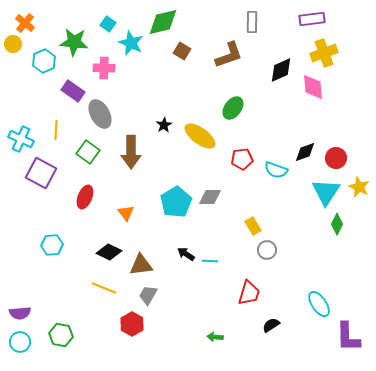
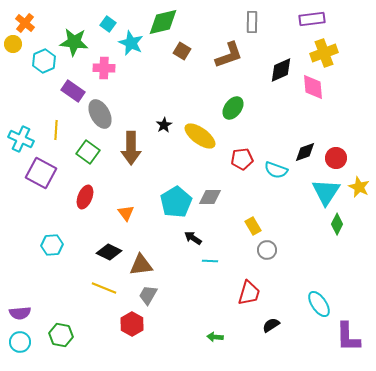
brown arrow at (131, 152): moved 4 px up
black arrow at (186, 254): moved 7 px right, 16 px up
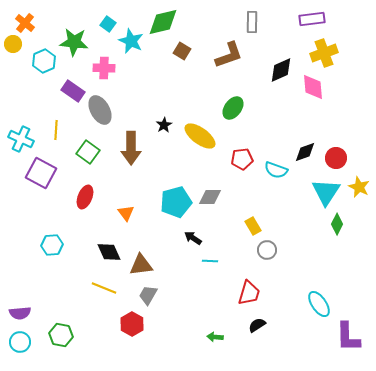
cyan star at (131, 43): moved 2 px up
gray ellipse at (100, 114): moved 4 px up
cyan pentagon at (176, 202): rotated 16 degrees clockwise
black diamond at (109, 252): rotated 40 degrees clockwise
black semicircle at (271, 325): moved 14 px left
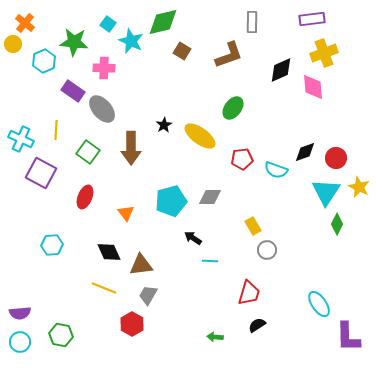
gray ellipse at (100, 110): moved 2 px right, 1 px up; rotated 12 degrees counterclockwise
cyan pentagon at (176, 202): moved 5 px left, 1 px up
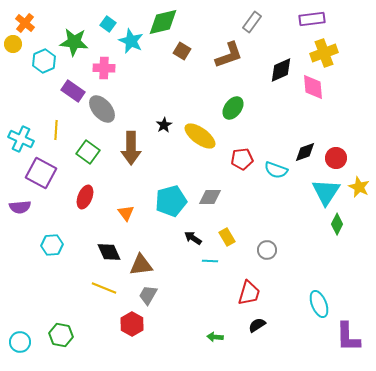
gray rectangle at (252, 22): rotated 35 degrees clockwise
yellow rectangle at (253, 226): moved 26 px left, 11 px down
cyan ellipse at (319, 304): rotated 12 degrees clockwise
purple semicircle at (20, 313): moved 106 px up
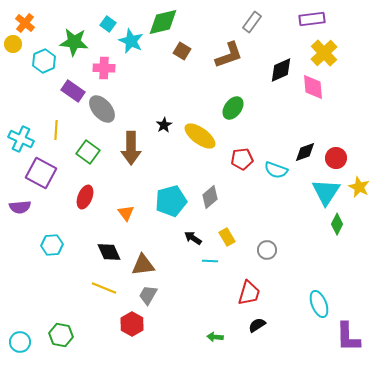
yellow cross at (324, 53): rotated 24 degrees counterclockwise
gray diamond at (210, 197): rotated 40 degrees counterclockwise
brown triangle at (141, 265): moved 2 px right
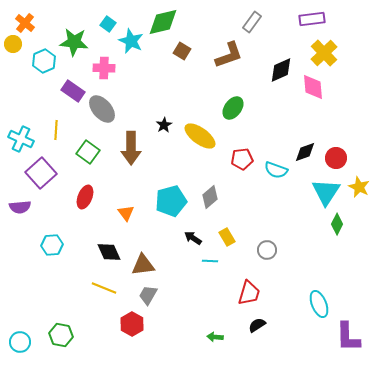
purple square at (41, 173): rotated 20 degrees clockwise
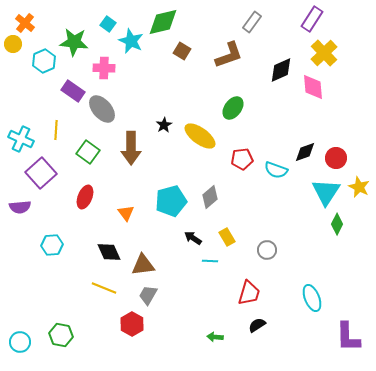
purple rectangle at (312, 19): rotated 50 degrees counterclockwise
cyan ellipse at (319, 304): moved 7 px left, 6 px up
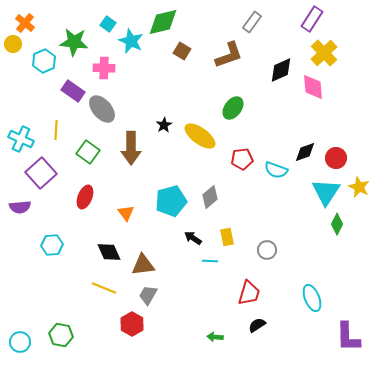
yellow rectangle at (227, 237): rotated 18 degrees clockwise
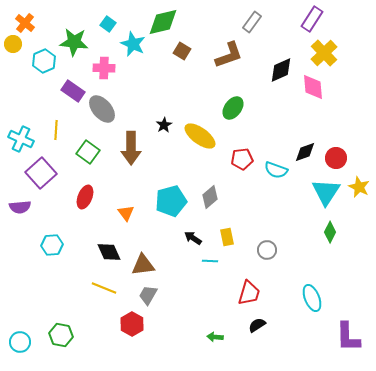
cyan star at (131, 41): moved 2 px right, 3 px down
green diamond at (337, 224): moved 7 px left, 8 px down
